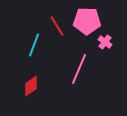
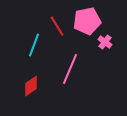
pink pentagon: rotated 12 degrees counterclockwise
pink line: moved 9 px left
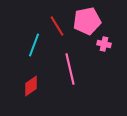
pink cross: moved 1 px left, 2 px down; rotated 24 degrees counterclockwise
pink line: rotated 36 degrees counterclockwise
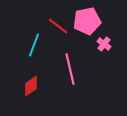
red line: moved 1 px right; rotated 20 degrees counterclockwise
pink cross: rotated 24 degrees clockwise
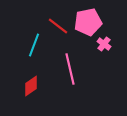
pink pentagon: moved 1 px right, 1 px down
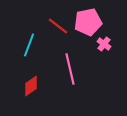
cyan line: moved 5 px left
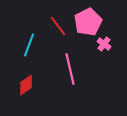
pink pentagon: rotated 16 degrees counterclockwise
red line: rotated 15 degrees clockwise
red diamond: moved 5 px left, 1 px up
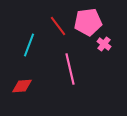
pink pentagon: rotated 20 degrees clockwise
red diamond: moved 4 px left, 1 px down; rotated 30 degrees clockwise
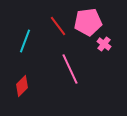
cyan line: moved 4 px left, 4 px up
pink line: rotated 12 degrees counterclockwise
red diamond: rotated 40 degrees counterclockwise
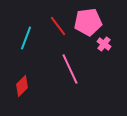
cyan line: moved 1 px right, 3 px up
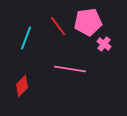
pink line: rotated 56 degrees counterclockwise
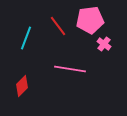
pink pentagon: moved 2 px right, 2 px up
